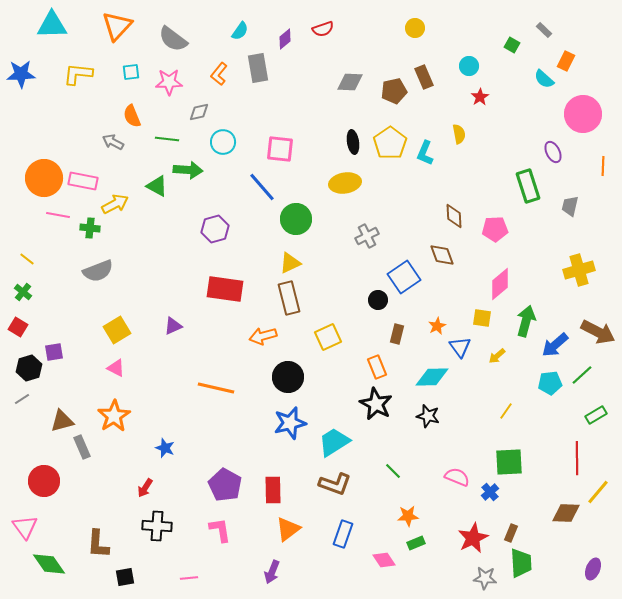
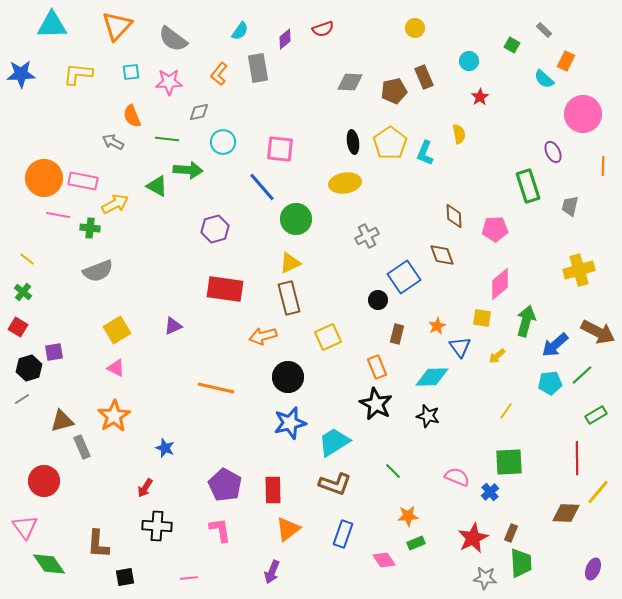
cyan circle at (469, 66): moved 5 px up
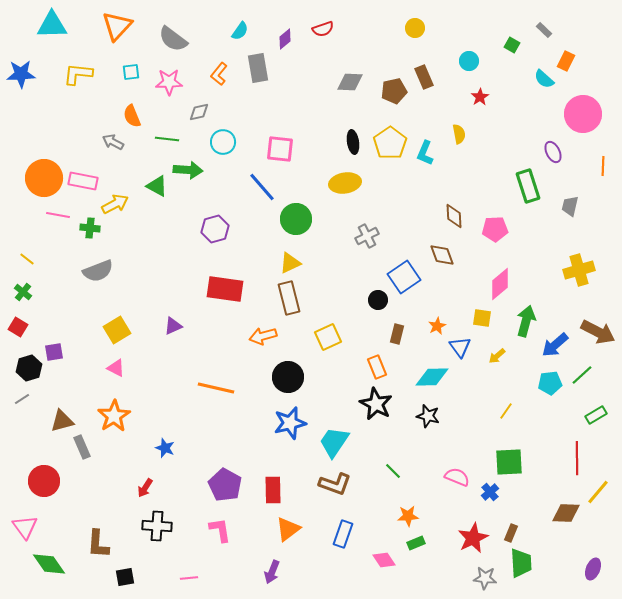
cyan trapezoid at (334, 442): rotated 24 degrees counterclockwise
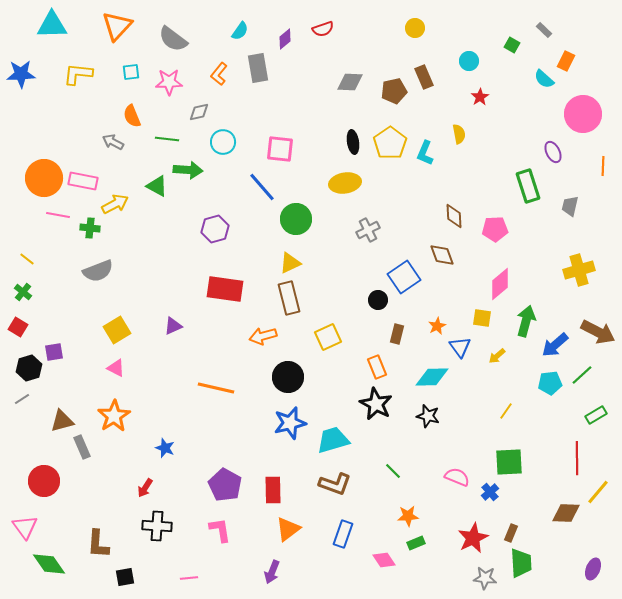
gray cross at (367, 236): moved 1 px right, 6 px up
cyan trapezoid at (334, 442): moved 1 px left, 2 px up; rotated 40 degrees clockwise
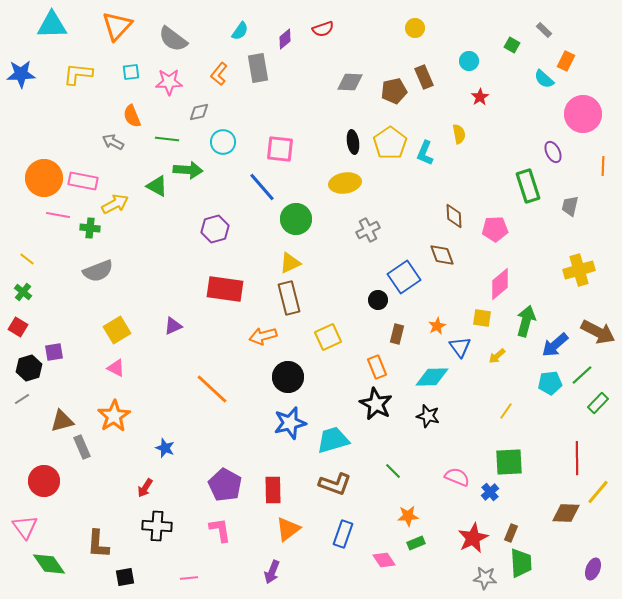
orange line at (216, 388): moved 4 px left, 1 px down; rotated 30 degrees clockwise
green rectangle at (596, 415): moved 2 px right, 12 px up; rotated 15 degrees counterclockwise
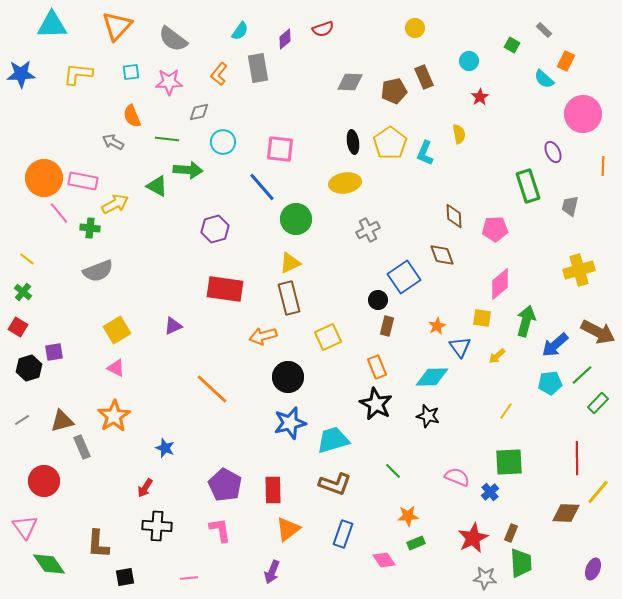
pink line at (58, 215): moved 1 px right, 2 px up; rotated 40 degrees clockwise
brown rectangle at (397, 334): moved 10 px left, 8 px up
gray line at (22, 399): moved 21 px down
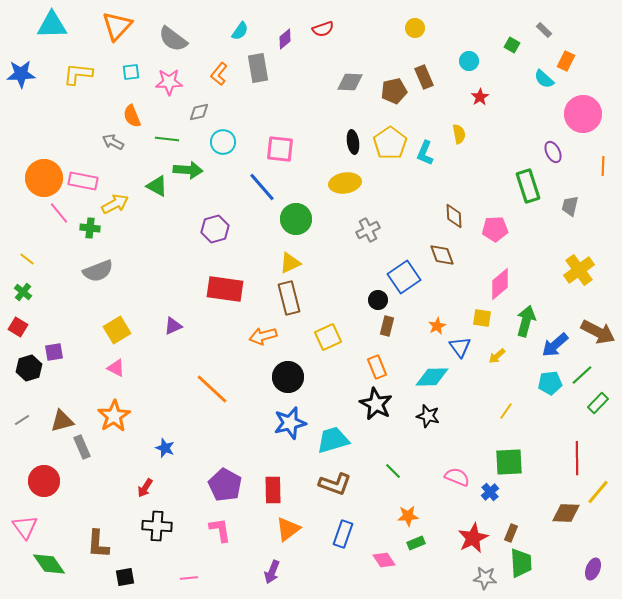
yellow cross at (579, 270): rotated 20 degrees counterclockwise
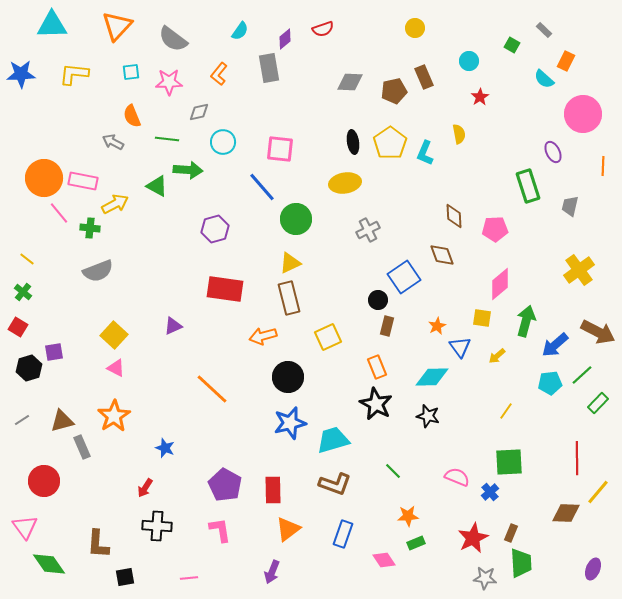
gray rectangle at (258, 68): moved 11 px right
yellow L-shape at (78, 74): moved 4 px left
yellow square at (117, 330): moved 3 px left, 5 px down; rotated 16 degrees counterclockwise
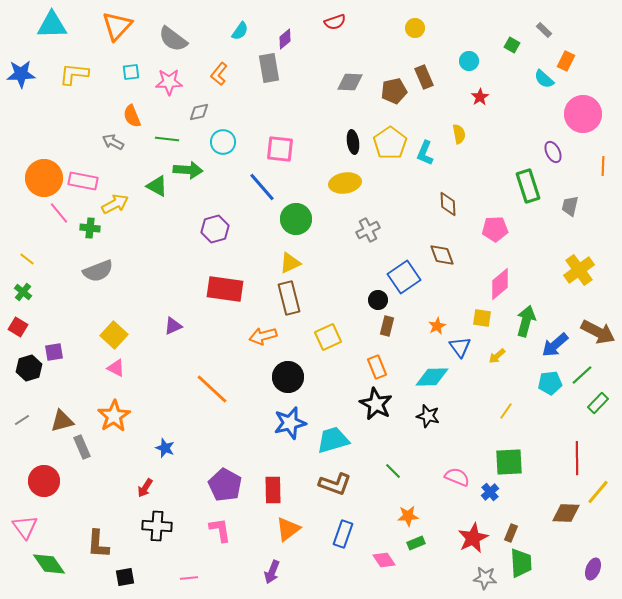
red semicircle at (323, 29): moved 12 px right, 7 px up
brown diamond at (454, 216): moved 6 px left, 12 px up
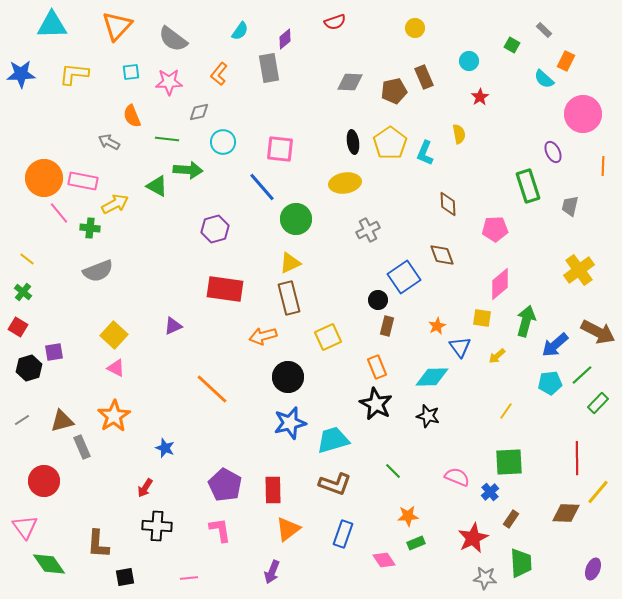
gray arrow at (113, 142): moved 4 px left
brown rectangle at (511, 533): moved 14 px up; rotated 12 degrees clockwise
